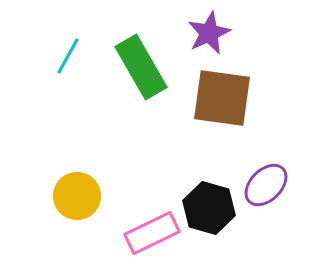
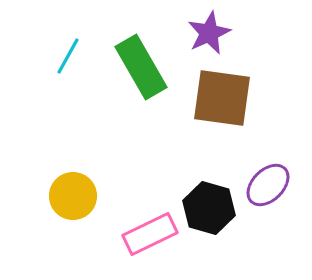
purple ellipse: moved 2 px right
yellow circle: moved 4 px left
pink rectangle: moved 2 px left, 1 px down
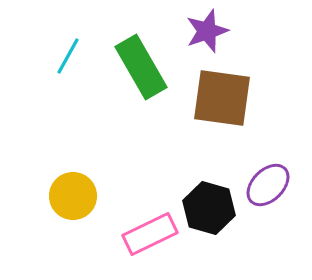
purple star: moved 2 px left, 2 px up; rotated 6 degrees clockwise
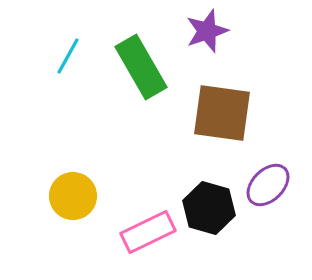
brown square: moved 15 px down
pink rectangle: moved 2 px left, 2 px up
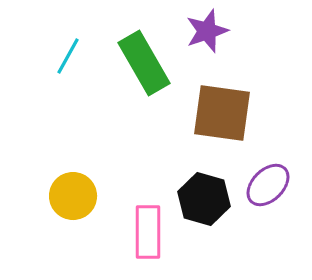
green rectangle: moved 3 px right, 4 px up
black hexagon: moved 5 px left, 9 px up
pink rectangle: rotated 64 degrees counterclockwise
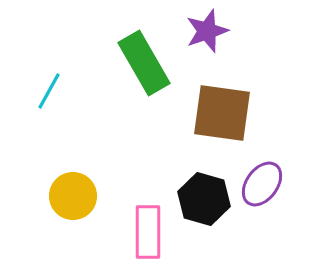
cyan line: moved 19 px left, 35 px down
purple ellipse: moved 6 px left, 1 px up; rotated 9 degrees counterclockwise
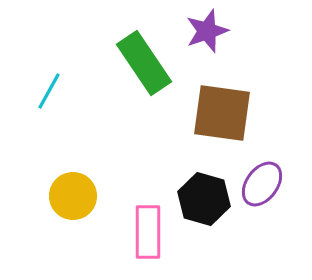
green rectangle: rotated 4 degrees counterclockwise
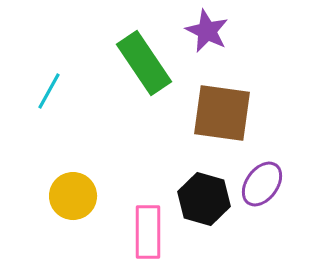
purple star: rotated 27 degrees counterclockwise
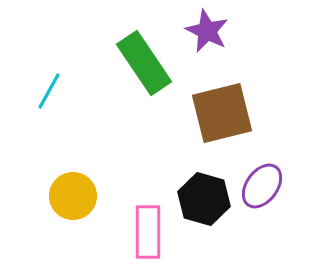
brown square: rotated 22 degrees counterclockwise
purple ellipse: moved 2 px down
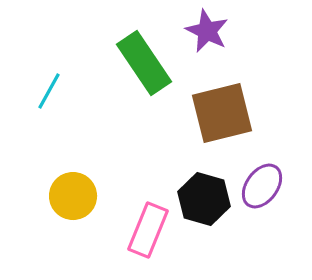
pink rectangle: moved 2 px up; rotated 22 degrees clockwise
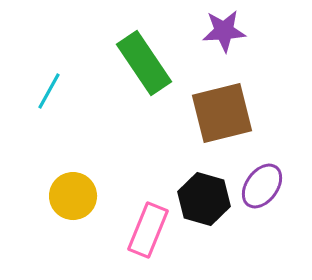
purple star: moved 17 px right; rotated 30 degrees counterclockwise
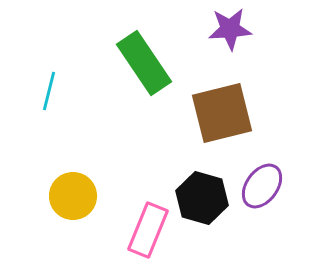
purple star: moved 6 px right, 2 px up
cyan line: rotated 15 degrees counterclockwise
black hexagon: moved 2 px left, 1 px up
